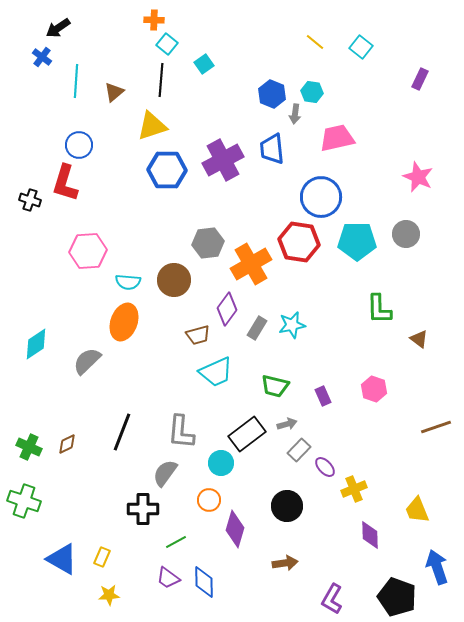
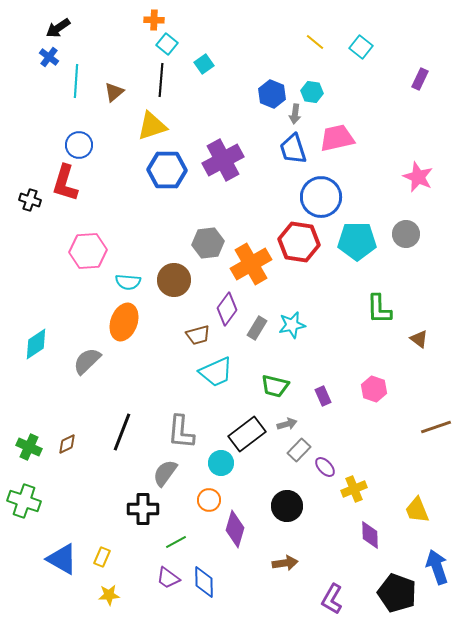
blue cross at (42, 57): moved 7 px right
blue trapezoid at (272, 149): moved 21 px right; rotated 12 degrees counterclockwise
black pentagon at (397, 597): moved 4 px up
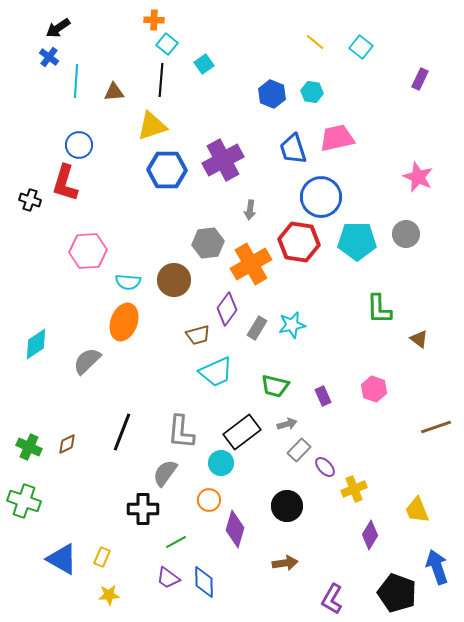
brown triangle at (114, 92): rotated 35 degrees clockwise
gray arrow at (295, 114): moved 45 px left, 96 px down
black rectangle at (247, 434): moved 5 px left, 2 px up
purple diamond at (370, 535): rotated 32 degrees clockwise
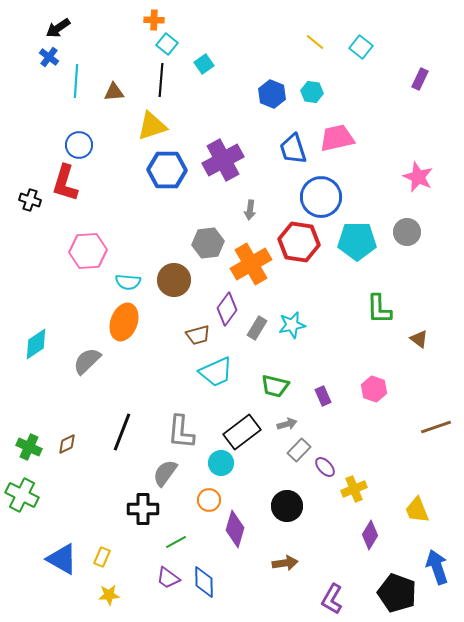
gray circle at (406, 234): moved 1 px right, 2 px up
green cross at (24, 501): moved 2 px left, 6 px up; rotated 8 degrees clockwise
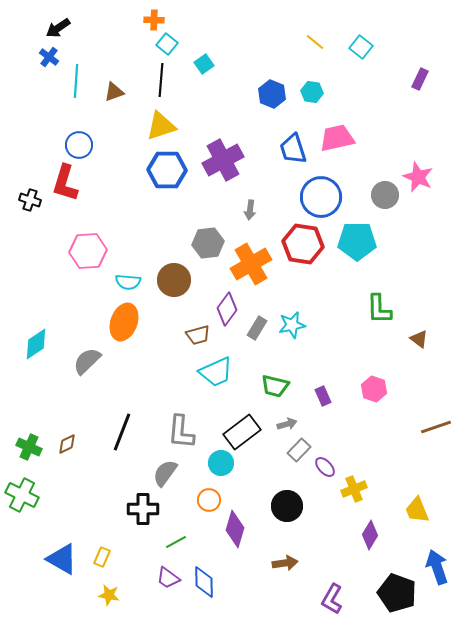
brown triangle at (114, 92): rotated 15 degrees counterclockwise
yellow triangle at (152, 126): moved 9 px right
gray circle at (407, 232): moved 22 px left, 37 px up
red hexagon at (299, 242): moved 4 px right, 2 px down
yellow star at (109, 595): rotated 15 degrees clockwise
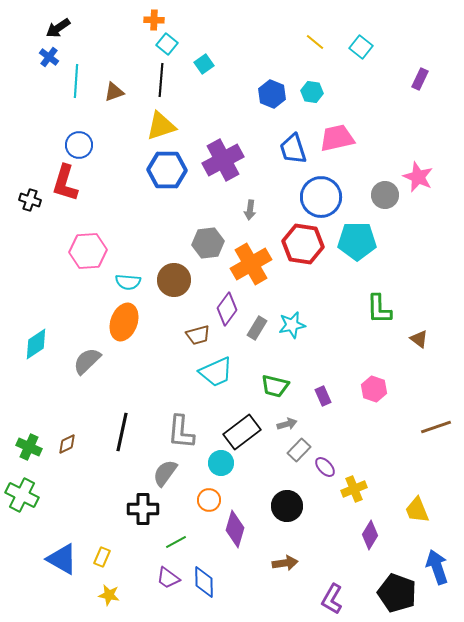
black line at (122, 432): rotated 9 degrees counterclockwise
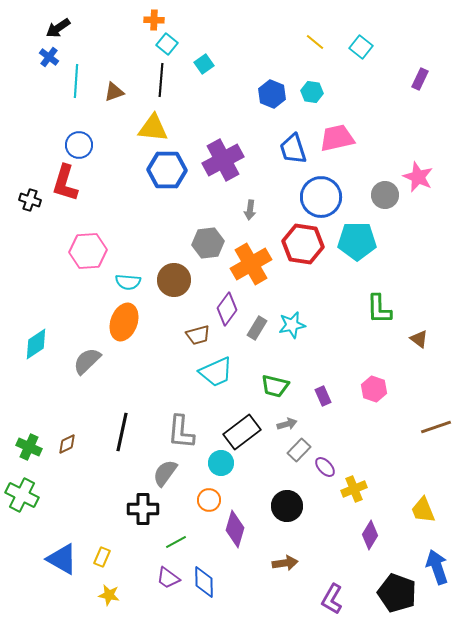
yellow triangle at (161, 126): moved 8 px left, 2 px down; rotated 24 degrees clockwise
yellow trapezoid at (417, 510): moved 6 px right
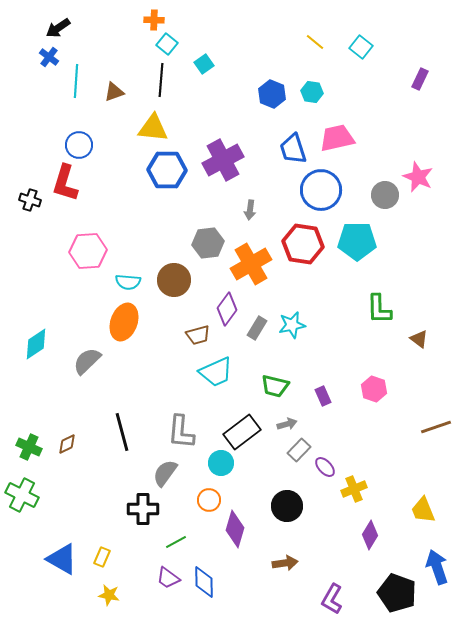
blue circle at (321, 197): moved 7 px up
black line at (122, 432): rotated 27 degrees counterclockwise
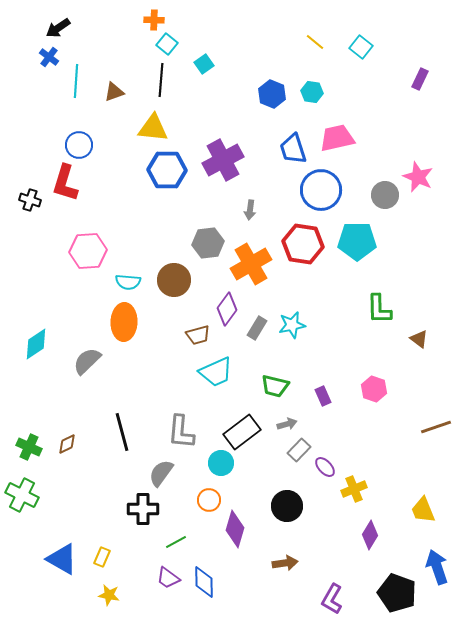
orange ellipse at (124, 322): rotated 18 degrees counterclockwise
gray semicircle at (165, 473): moved 4 px left
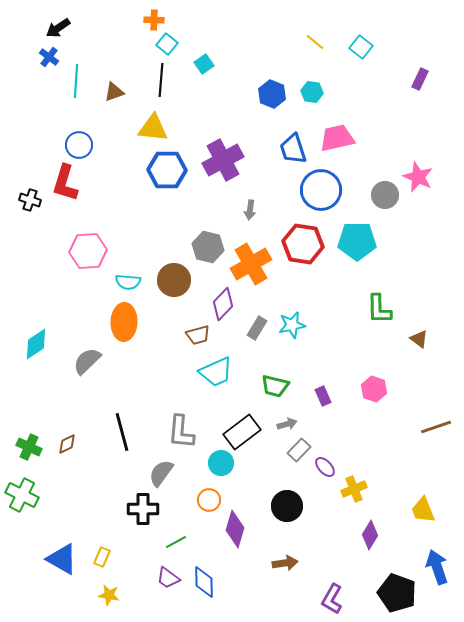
gray hexagon at (208, 243): moved 4 px down; rotated 20 degrees clockwise
purple diamond at (227, 309): moved 4 px left, 5 px up; rotated 8 degrees clockwise
